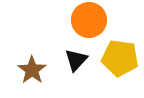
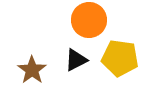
black triangle: rotated 20 degrees clockwise
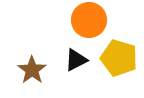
yellow pentagon: moved 1 px left; rotated 9 degrees clockwise
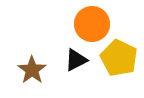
orange circle: moved 3 px right, 4 px down
yellow pentagon: rotated 9 degrees clockwise
